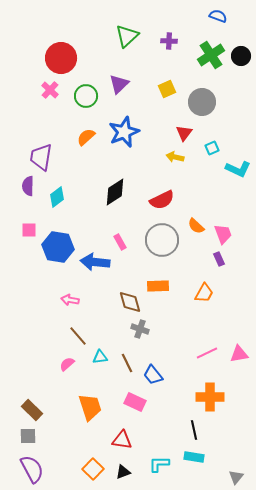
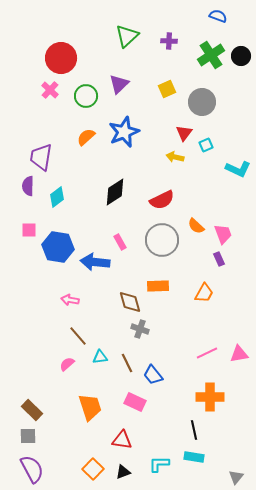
cyan square at (212, 148): moved 6 px left, 3 px up
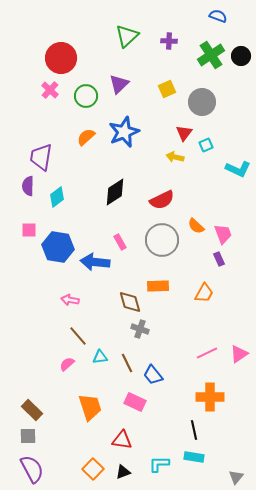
pink triangle at (239, 354): rotated 24 degrees counterclockwise
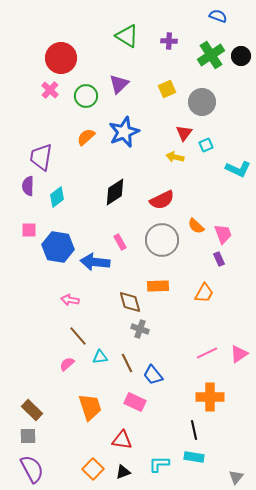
green triangle at (127, 36): rotated 45 degrees counterclockwise
